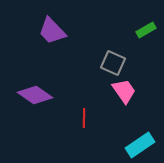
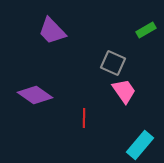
cyan rectangle: rotated 16 degrees counterclockwise
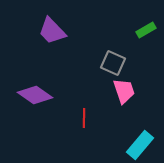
pink trapezoid: rotated 16 degrees clockwise
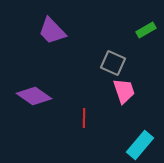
purple diamond: moved 1 px left, 1 px down
